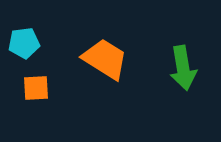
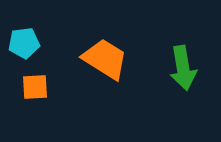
orange square: moved 1 px left, 1 px up
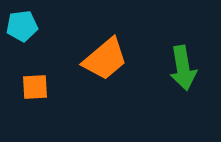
cyan pentagon: moved 2 px left, 17 px up
orange trapezoid: rotated 108 degrees clockwise
